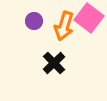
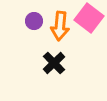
orange arrow: moved 4 px left; rotated 12 degrees counterclockwise
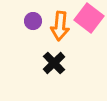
purple circle: moved 1 px left
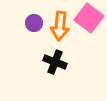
purple circle: moved 1 px right, 2 px down
black cross: moved 1 px right, 1 px up; rotated 25 degrees counterclockwise
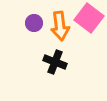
orange arrow: rotated 12 degrees counterclockwise
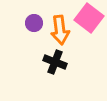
orange arrow: moved 4 px down
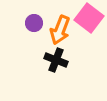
orange arrow: rotated 28 degrees clockwise
black cross: moved 1 px right, 2 px up
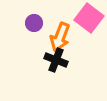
orange arrow: moved 7 px down
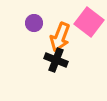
pink square: moved 4 px down
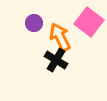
orange arrow: rotated 132 degrees clockwise
black cross: rotated 10 degrees clockwise
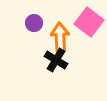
orange arrow: rotated 24 degrees clockwise
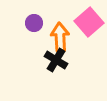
pink square: rotated 12 degrees clockwise
